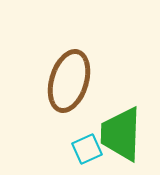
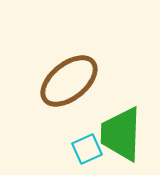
brown ellipse: rotated 34 degrees clockwise
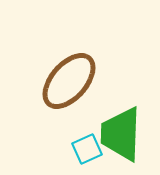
brown ellipse: rotated 10 degrees counterclockwise
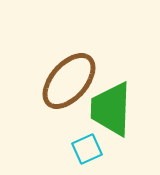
green trapezoid: moved 10 px left, 25 px up
